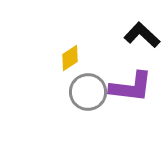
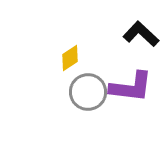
black L-shape: moved 1 px left, 1 px up
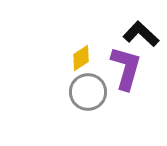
yellow diamond: moved 11 px right
purple L-shape: moved 5 px left, 19 px up; rotated 81 degrees counterclockwise
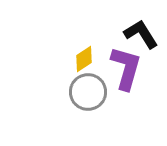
black L-shape: rotated 15 degrees clockwise
yellow diamond: moved 3 px right, 1 px down
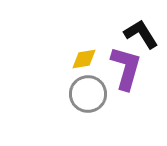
yellow diamond: rotated 24 degrees clockwise
gray circle: moved 2 px down
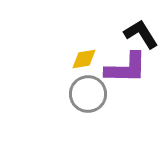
purple L-shape: rotated 75 degrees clockwise
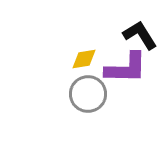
black L-shape: moved 1 px left, 1 px down
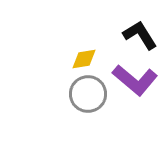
purple L-shape: moved 9 px right, 12 px down; rotated 39 degrees clockwise
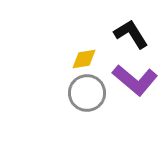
black L-shape: moved 9 px left, 1 px up
gray circle: moved 1 px left, 1 px up
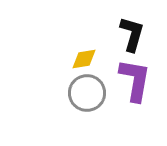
black L-shape: moved 1 px right; rotated 48 degrees clockwise
purple L-shape: rotated 120 degrees counterclockwise
